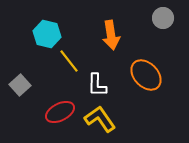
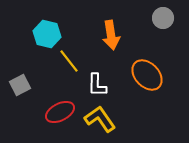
orange ellipse: moved 1 px right
gray square: rotated 15 degrees clockwise
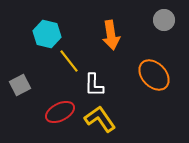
gray circle: moved 1 px right, 2 px down
orange ellipse: moved 7 px right
white L-shape: moved 3 px left
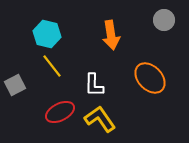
yellow line: moved 17 px left, 5 px down
orange ellipse: moved 4 px left, 3 px down
gray square: moved 5 px left
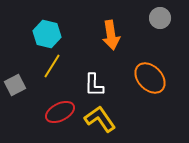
gray circle: moved 4 px left, 2 px up
yellow line: rotated 70 degrees clockwise
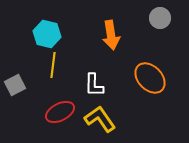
yellow line: moved 1 px right, 1 px up; rotated 25 degrees counterclockwise
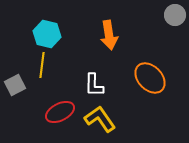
gray circle: moved 15 px right, 3 px up
orange arrow: moved 2 px left
yellow line: moved 11 px left
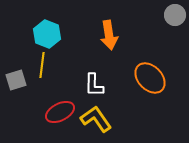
cyan hexagon: rotated 8 degrees clockwise
gray square: moved 1 px right, 5 px up; rotated 10 degrees clockwise
yellow L-shape: moved 4 px left
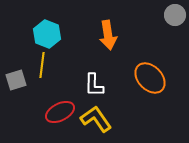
orange arrow: moved 1 px left
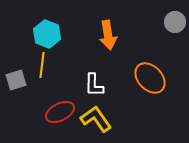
gray circle: moved 7 px down
